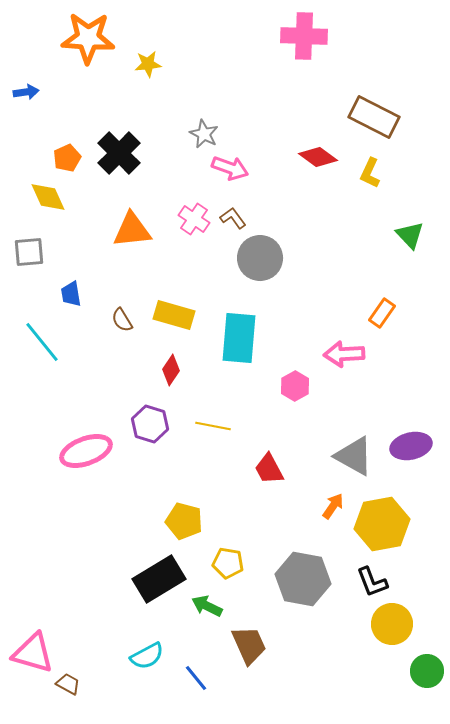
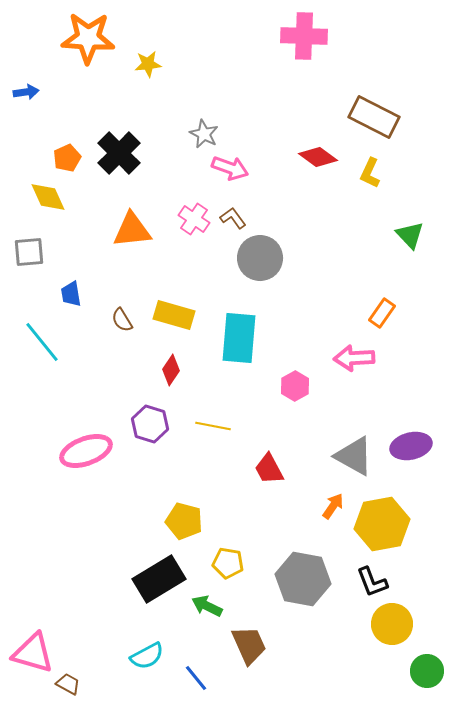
pink arrow at (344, 354): moved 10 px right, 4 px down
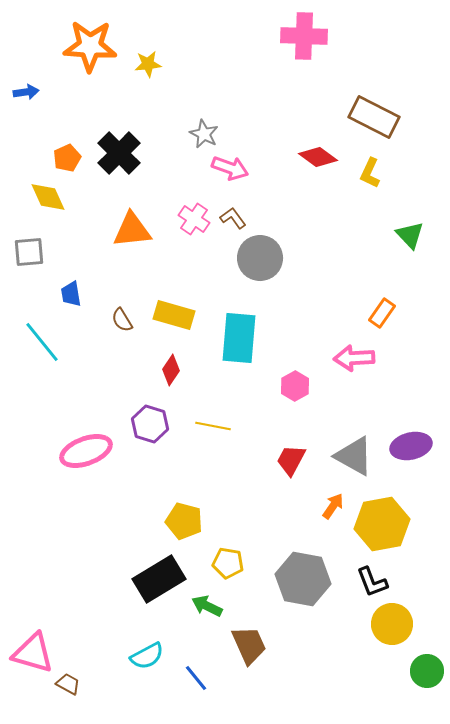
orange star at (88, 38): moved 2 px right, 8 px down
red trapezoid at (269, 469): moved 22 px right, 9 px up; rotated 56 degrees clockwise
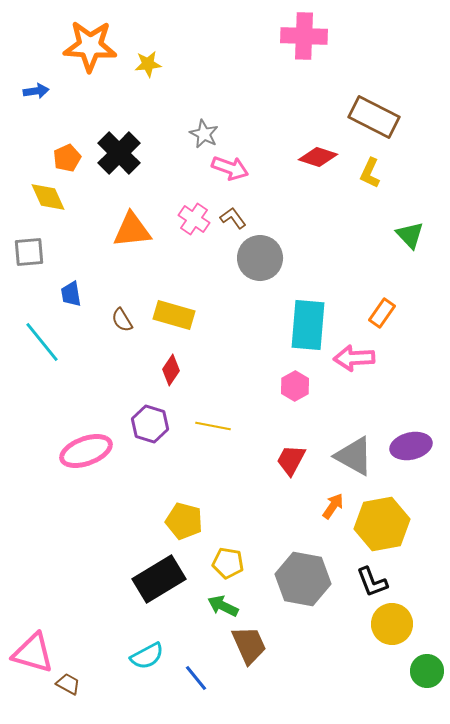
blue arrow at (26, 92): moved 10 px right, 1 px up
red diamond at (318, 157): rotated 18 degrees counterclockwise
cyan rectangle at (239, 338): moved 69 px right, 13 px up
green arrow at (207, 606): moved 16 px right
